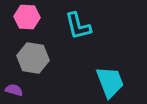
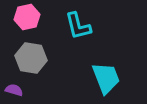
pink hexagon: rotated 15 degrees counterclockwise
gray hexagon: moved 2 px left
cyan trapezoid: moved 4 px left, 4 px up
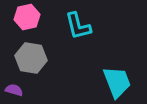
cyan trapezoid: moved 11 px right, 4 px down
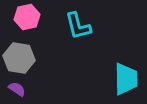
gray hexagon: moved 12 px left
cyan trapezoid: moved 9 px right, 3 px up; rotated 20 degrees clockwise
purple semicircle: moved 3 px right, 1 px up; rotated 18 degrees clockwise
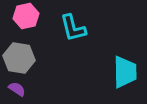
pink hexagon: moved 1 px left, 1 px up
cyan L-shape: moved 5 px left, 2 px down
cyan trapezoid: moved 1 px left, 7 px up
